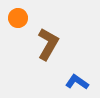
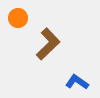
brown L-shape: rotated 16 degrees clockwise
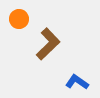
orange circle: moved 1 px right, 1 px down
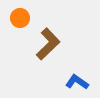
orange circle: moved 1 px right, 1 px up
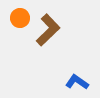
brown L-shape: moved 14 px up
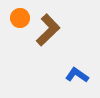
blue L-shape: moved 7 px up
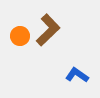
orange circle: moved 18 px down
